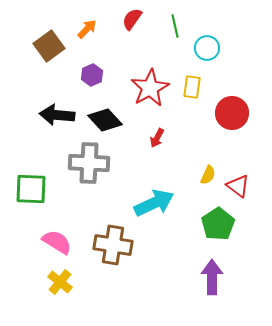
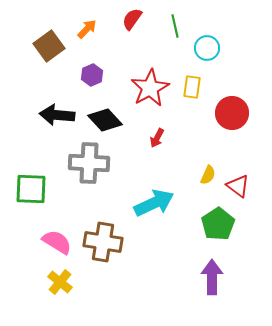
brown cross: moved 10 px left, 3 px up
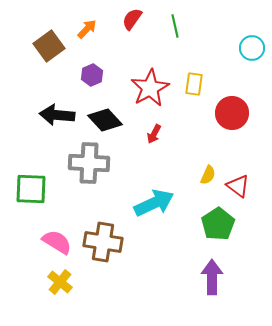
cyan circle: moved 45 px right
yellow rectangle: moved 2 px right, 3 px up
red arrow: moved 3 px left, 4 px up
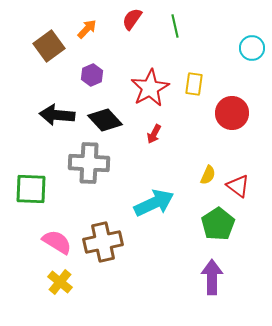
brown cross: rotated 21 degrees counterclockwise
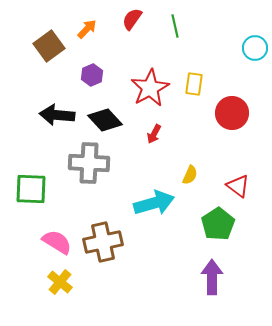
cyan circle: moved 3 px right
yellow semicircle: moved 18 px left
cyan arrow: rotated 9 degrees clockwise
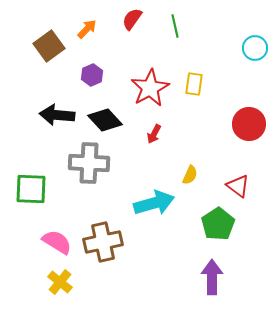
red circle: moved 17 px right, 11 px down
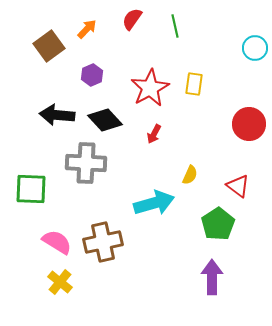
gray cross: moved 3 px left
